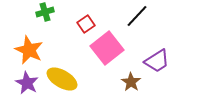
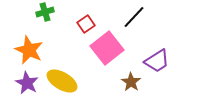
black line: moved 3 px left, 1 px down
yellow ellipse: moved 2 px down
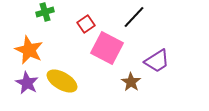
pink square: rotated 24 degrees counterclockwise
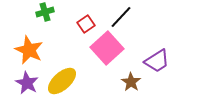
black line: moved 13 px left
pink square: rotated 20 degrees clockwise
yellow ellipse: rotated 72 degrees counterclockwise
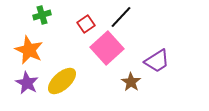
green cross: moved 3 px left, 3 px down
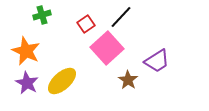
orange star: moved 3 px left, 1 px down
brown star: moved 3 px left, 2 px up
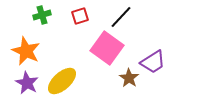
red square: moved 6 px left, 8 px up; rotated 18 degrees clockwise
pink square: rotated 12 degrees counterclockwise
purple trapezoid: moved 4 px left, 1 px down
brown star: moved 1 px right, 2 px up
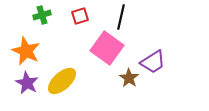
black line: rotated 30 degrees counterclockwise
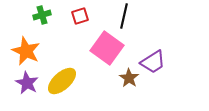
black line: moved 3 px right, 1 px up
